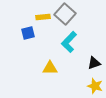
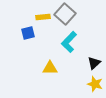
black triangle: rotated 24 degrees counterclockwise
yellow star: moved 2 px up
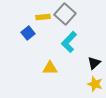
blue square: rotated 24 degrees counterclockwise
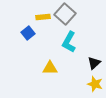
cyan L-shape: rotated 15 degrees counterclockwise
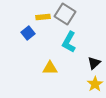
gray square: rotated 10 degrees counterclockwise
yellow star: rotated 21 degrees clockwise
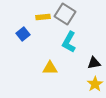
blue square: moved 5 px left, 1 px down
black triangle: rotated 32 degrees clockwise
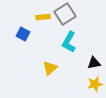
gray square: rotated 25 degrees clockwise
blue square: rotated 24 degrees counterclockwise
yellow triangle: rotated 42 degrees counterclockwise
yellow star: rotated 21 degrees clockwise
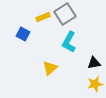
yellow rectangle: rotated 16 degrees counterclockwise
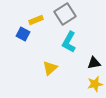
yellow rectangle: moved 7 px left, 3 px down
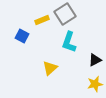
yellow rectangle: moved 6 px right
blue square: moved 1 px left, 2 px down
cyan L-shape: rotated 10 degrees counterclockwise
black triangle: moved 1 px right, 3 px up; rotated 16 degrees counterclockwise
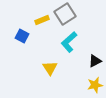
cyan L-shape: rotated 30 degrees clockwise
black triangle: moved 1 px down
yellow triangle: rotated 21 degrees counterclockwise
yellow star: moved 1 px down
